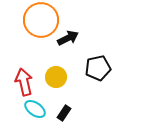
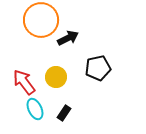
red arrow: rotated 24 degrees counterclockwise
cyan ellipse: rotated 30 degrees clockwise
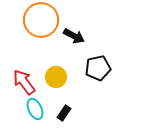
black arrow: moved 6 px right, 2 px up; rotated 55 degrees clockwise
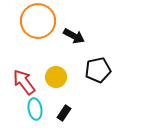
orange circle: moved 3 px left, 1 px down
black pentagon: moved 2 px down
cyan ellipse: rotated 15 degrees clockwise
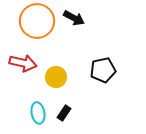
orange circle: moved 1 px left
black arrow: moved 18 px up
black pentagon: moved 5 px right
red arrow: moved 1 px left, 19 px up; rotated 140 degrees clockwise
cyan ellipse: moved 3 px right, 4 px down
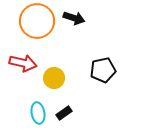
black arrow: rotated 10 degrees counterclockwise
yellow circle: moved 2 px left, 1 px down
black rectangle: rotated 21 degrees clockwise
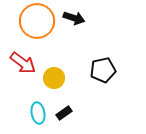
red arrow: rotated 24 degrees clockwise
